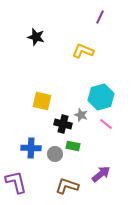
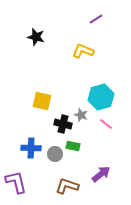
purple line: moved 4 px left, 2 px down; rotated 32 degrees clockwise
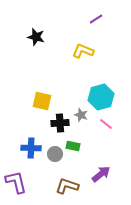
black cross: moved 3 px left, 1 px up; rotated 18 degrees counterclockwise
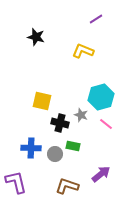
black cross: rotated 18 degrees clockwise
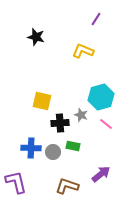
purple line: rotated 24 degrees counterclockwise
black cross: rotated 18 degrees counterclockwise
gray circle: moved 2 px left, 2 px up
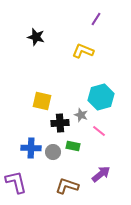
pink line: moved 7 px left, 7 px down
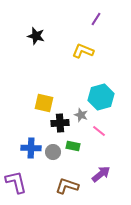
black star: moved 1 px up
yellow square: moved 2 px right, 2 px down
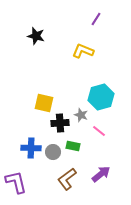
brown L-shape: moved 7 px up; rotated 55 degrees counterclockwise
